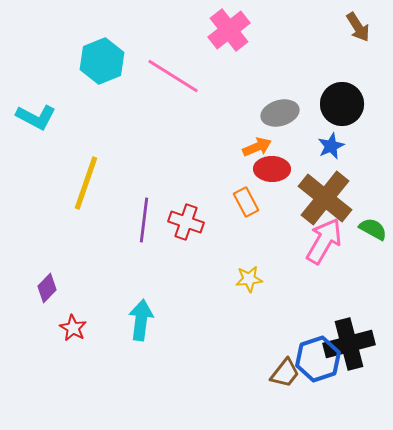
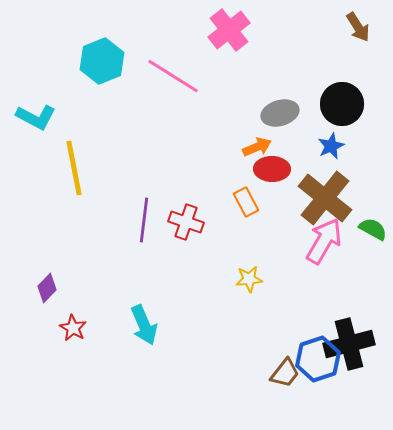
yellow line: moved 12 px left, 15 px up; rotated 30 degrees counterclockwise
cyan arrow: moved 3 px right, 5 px down; rotated 150 degrees clockwise
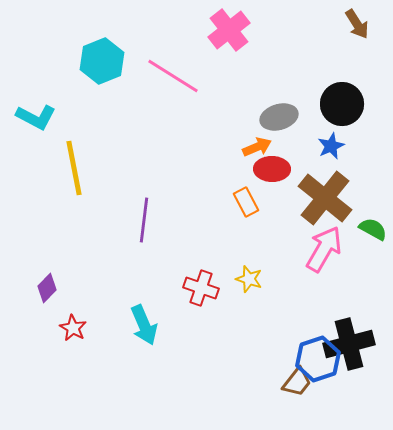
brown arrow: moved 1 px left, 3 px up
gray ellipse: moved 1 px left, 4 px down
red cross: moved 15 px right, 66 px down
pink arrow: moved 8 px down
yellow star: rotated 24 degrees clockwise
brown trapezoid: moved 12 px right, 9 px down
